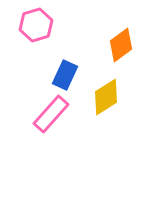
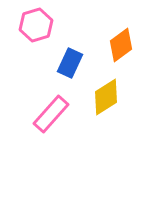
blue rectangle: moved 5 px right, 12 px up
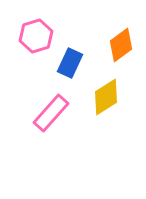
pink hexagon: moved 11 px down
pink rectangle: moved 1 px up
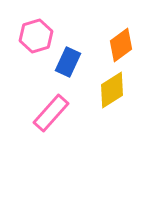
blue rectangle: moved 2 px left, 1 px up
yellow diamond: moved 6 px right, 7 px up
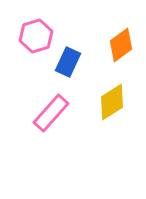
yellow diamond: moved 12 px down
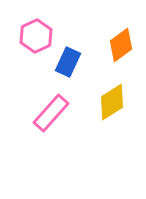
pink hexagon: rotated 8 degrees counterclockwise
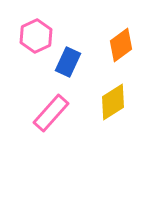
yellow diamond: moved 1 px right
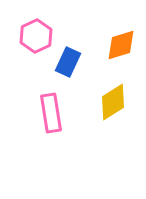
orange diamond: rotated 20 degrees clockwise
pink rectangle: rotated 51 degrees counterclockwise
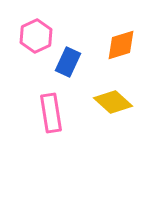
yellow diamond: rotated 75 degrees clockwise
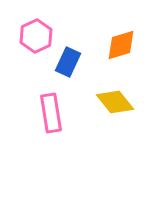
yellow diamond: moved 2 px right; rotated 9 degrees clockwise
